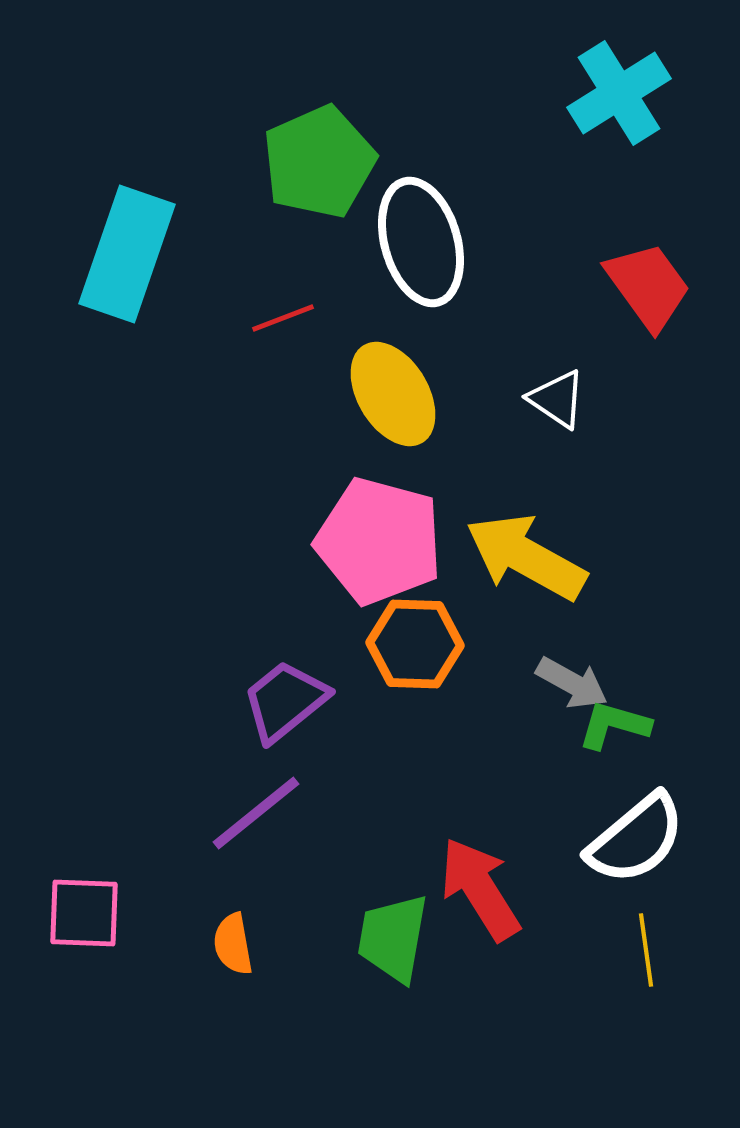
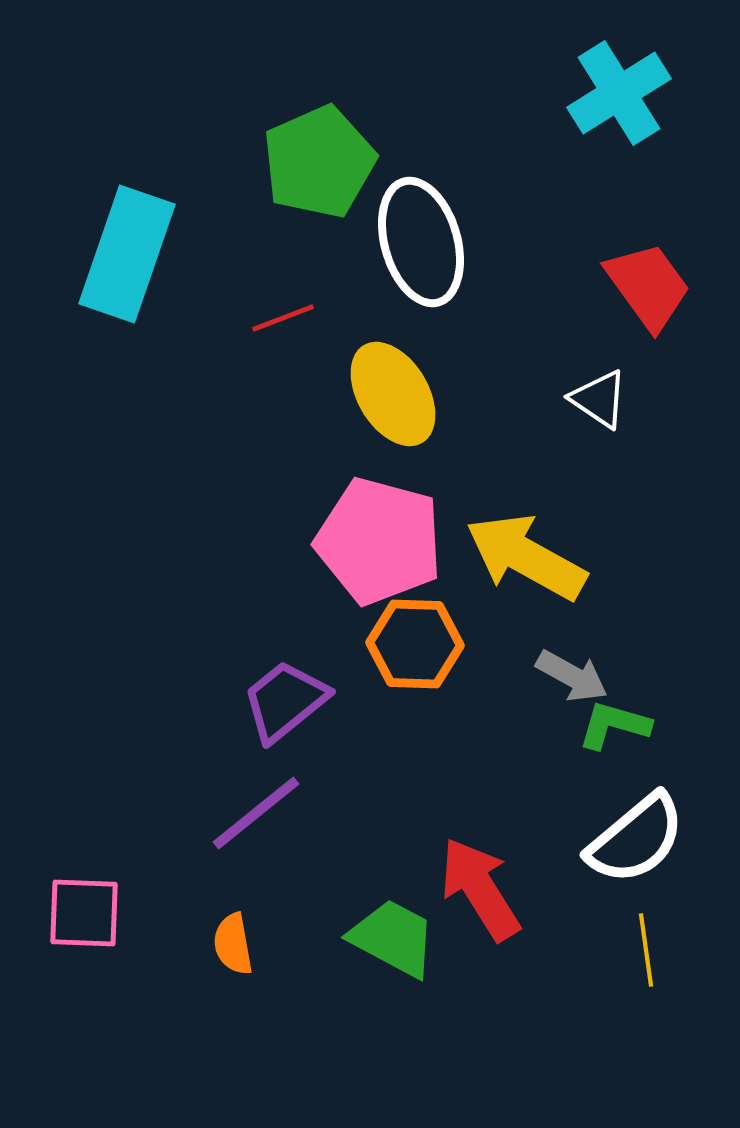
white triangle: moved 42 px right
gray arrow: moved 7 px up
green trapezoid: rotated 108 degrees clockwise
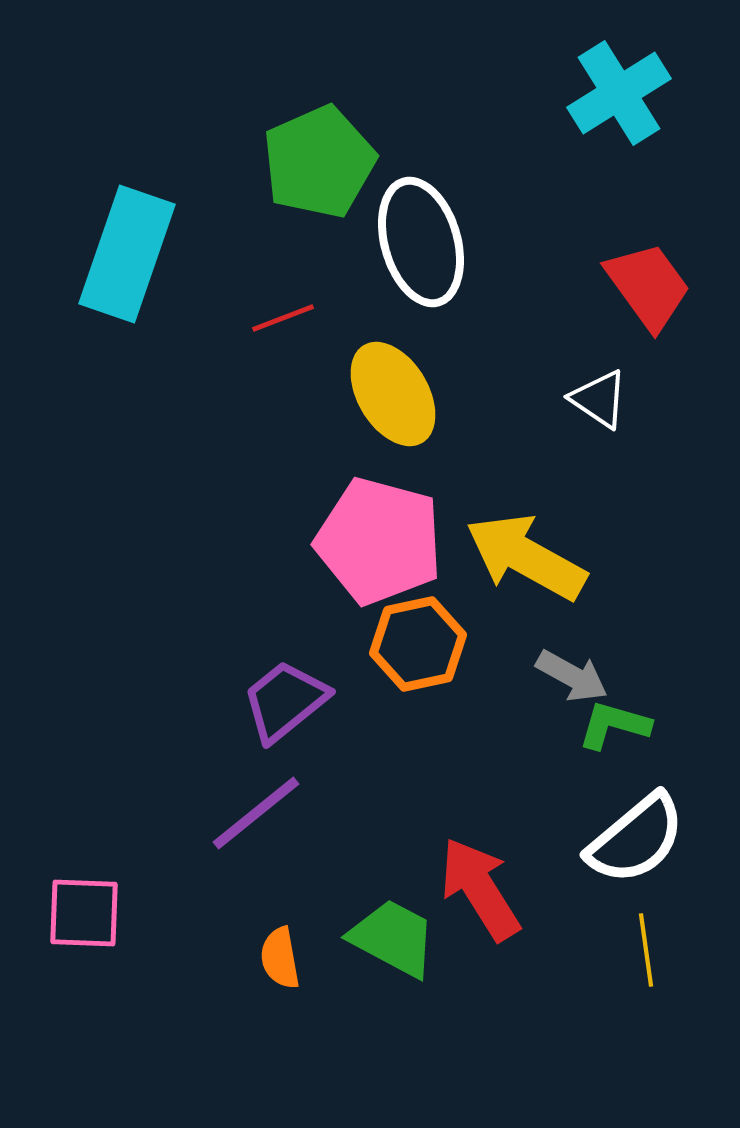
orange hexagon: moved 3 px right; rotated 14 degrees counterclockwise
orange semicircle: moved 47 px right, 14 px down
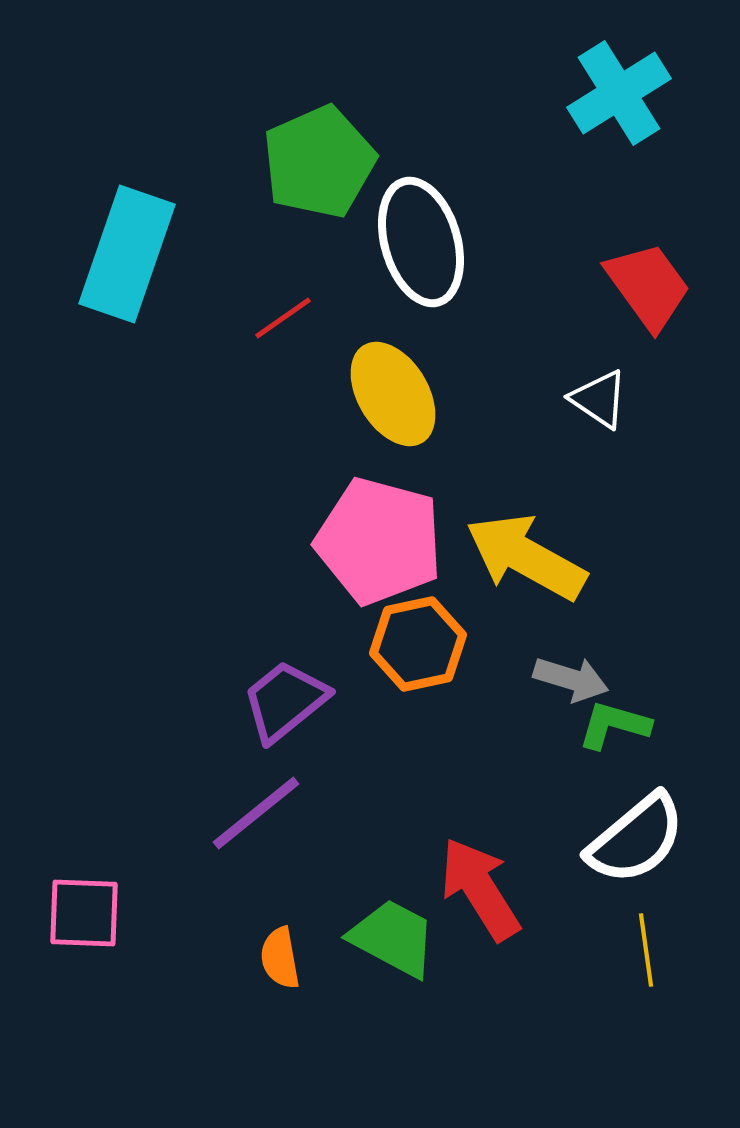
red line: rotated 14 degrees counterclockwise
gray arrow: moved 1 px left, 3 px down; rotated 12 degrees counterclockwise
